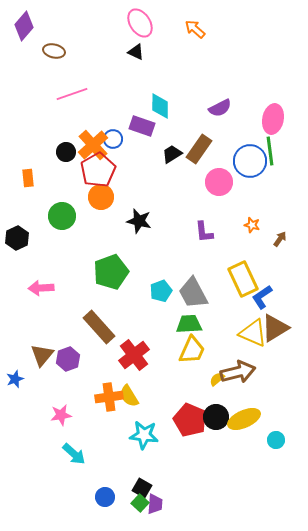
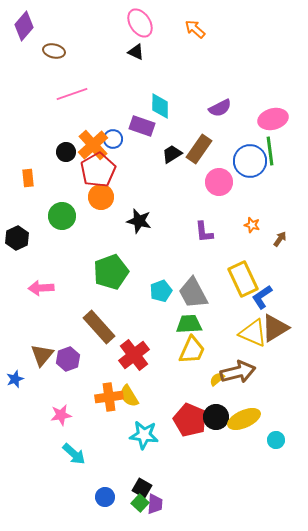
pink ellipse at (273, 119): rotated 64 degrees clockwise
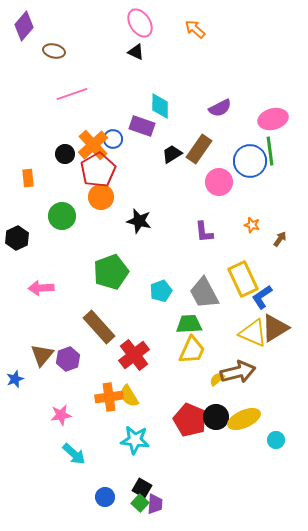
black circle at (66, 152): moved 1 px left, 2 px down
gray trapezoid at (193, 293): moved 11 px right
cyan star at (144, 435): moved 9 px left, 5 px down
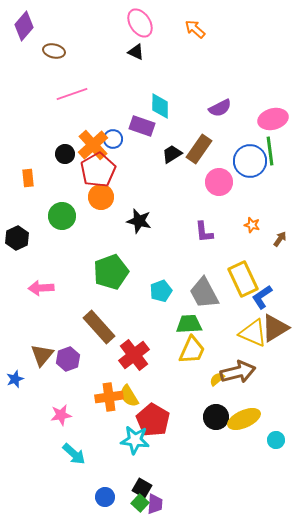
red pentagon at (190, 420): moved 37 px left; rotated 8 degrees clockwise
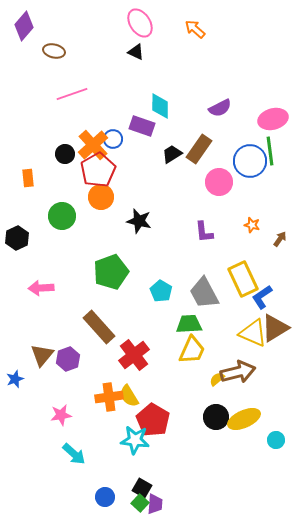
cyan pentagon at (161, 291): rotated 20 degrees counterclockwise
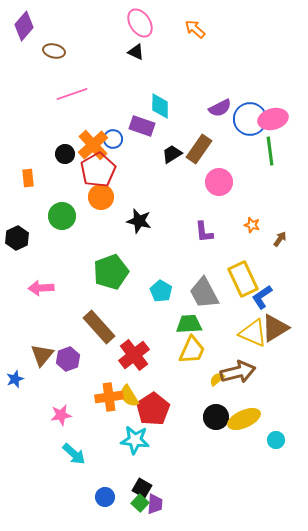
blue circle at (250, 161): moved 42 px up
red pentagon at (153, 420): moved 11 px up; rotated 8 degrees clockwise
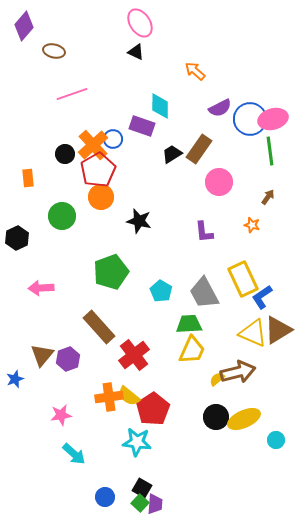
orange arrow at (195, 29): moved 42 px down
brown arrow at (280, 239): moved 12 px left, 42 px up
brown triangle at (275, 328): moved 3 px right, 2 px down
yellow semicircle at (129, 396): rotated 20 degrees counterclockwise
cyan star at (135, 440): moved 2 px right, 2 px down
